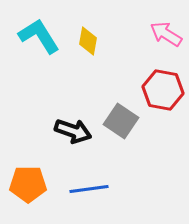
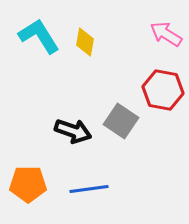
yellow diamond: moved 3 px left, 1 px down
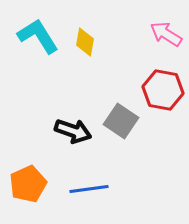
cyan L-shape: moved 1 px left
orange pentagon: rotated 24 degrees counterclockwise
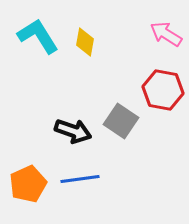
blue line: moved 9 px left, 10 px up
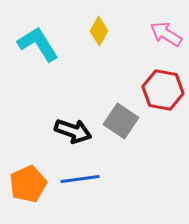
cyan L-shape: moved 8 px down
yellow diamond: moved 14 px right, 11 px up; rotated 20 degrees clockwise
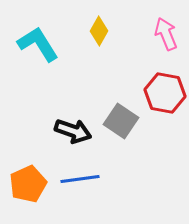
pink arrow: rotated 36 degrees clockwise
red hexagon: moved 2 px right, 3 px down
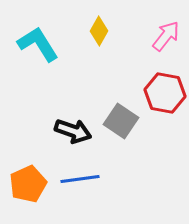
pink arrow: moved 2 px down; rotated 60 degrees clockwise
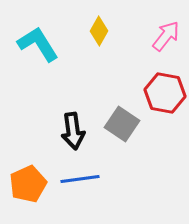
gray square: moved 1 px right, 3 px down
black arrow: rotated 63 degrees clockwise
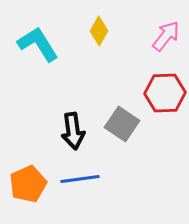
red hexagon: rotated 12 degrees counterclockwise
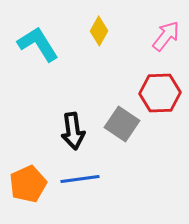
red hexagon: moved 5 px left
